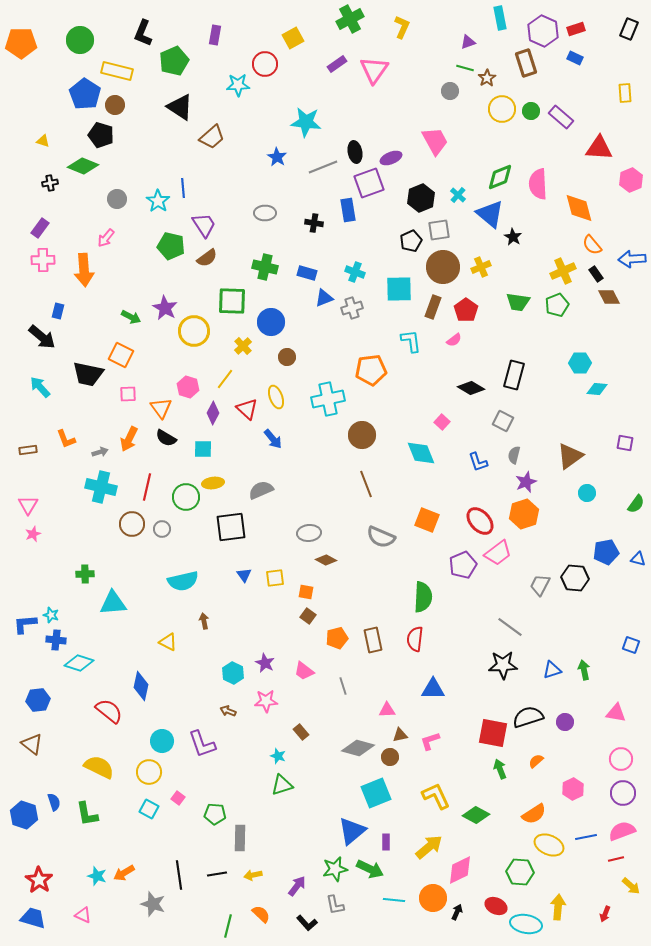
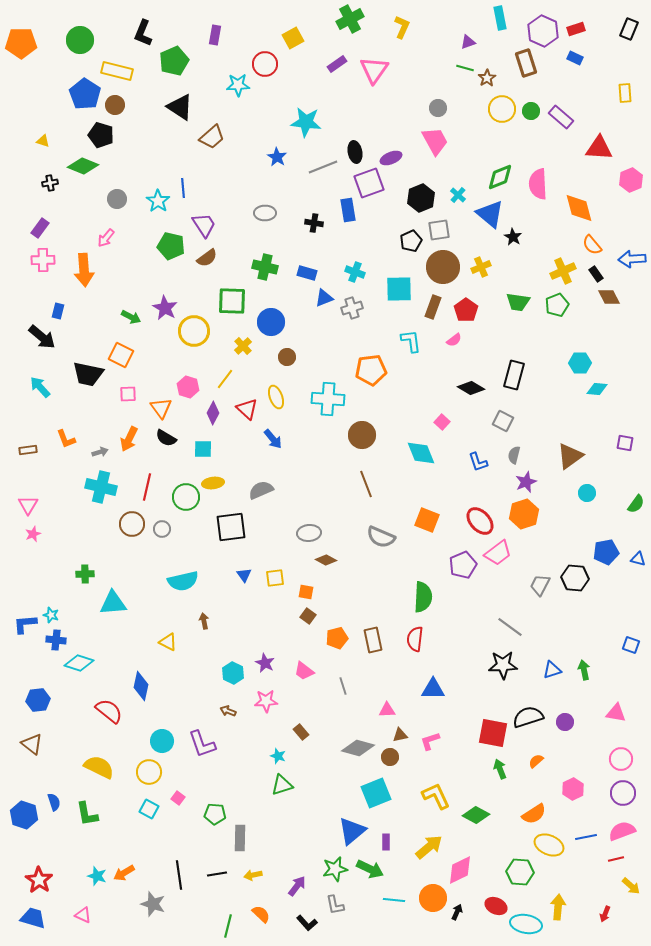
gray circle at (450, 91): moved 12 px left, 17 px down
cyan cross at (328, 399): rotated 16 degrees clockwise
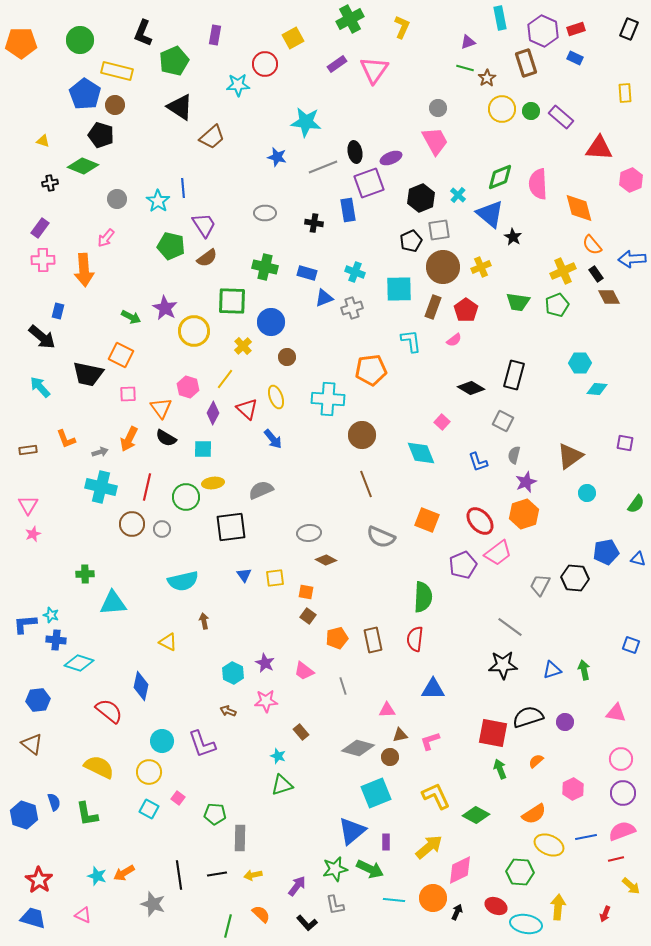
blue star at (277, 157): rotated 18 degrees counterclockwise
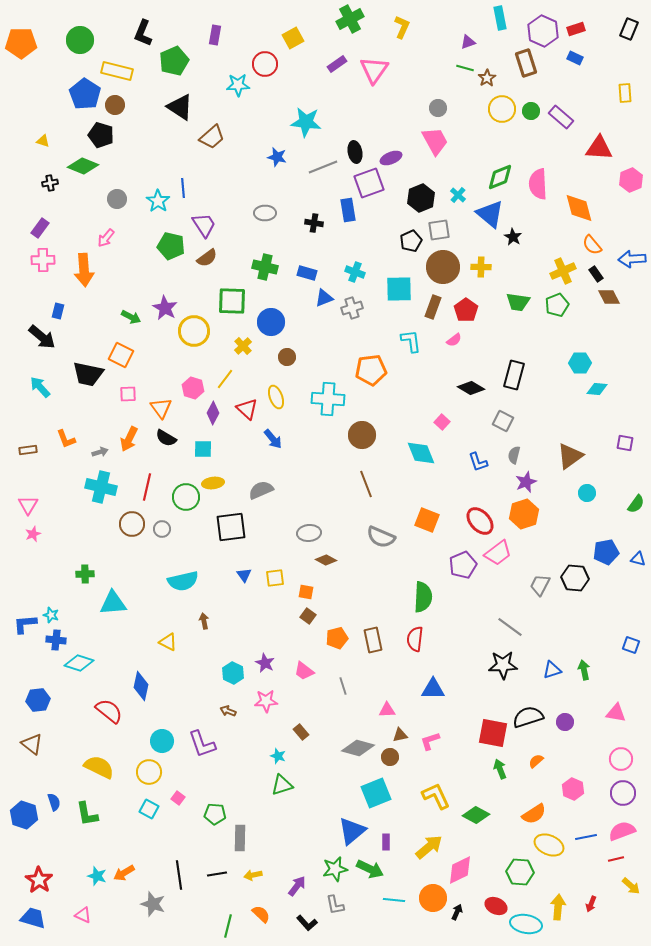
yellow cross at (481, 267): rotated 24 degrees clockwise
pink hexagon at (188, 387): moved 5 px right, 1 px down
pink hexagon at (573, 789): rotated 10 degrees counterclockwise
red arrow at (605, 914): moved 14 px left, 10 px up
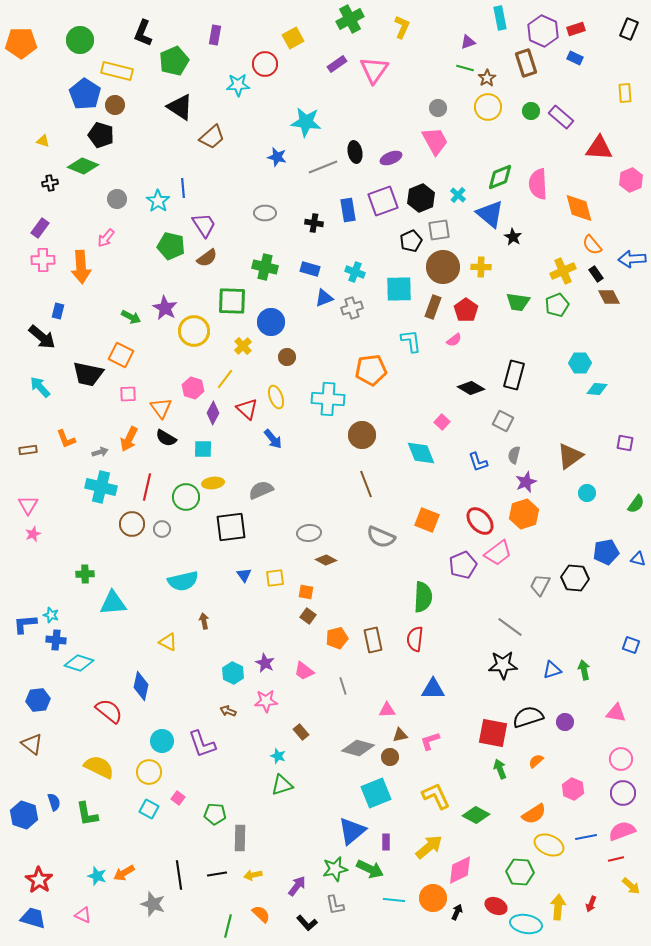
yellow circle at (502, 109): moved 14 px left, 2 px up
purple square at (369, 183): moved 14 px right, 18 px down
orange arrow at (84, 270): moved 3 px left, 3 px up
blue rectangle at (307, 273): moved 3 px right, 4 px up
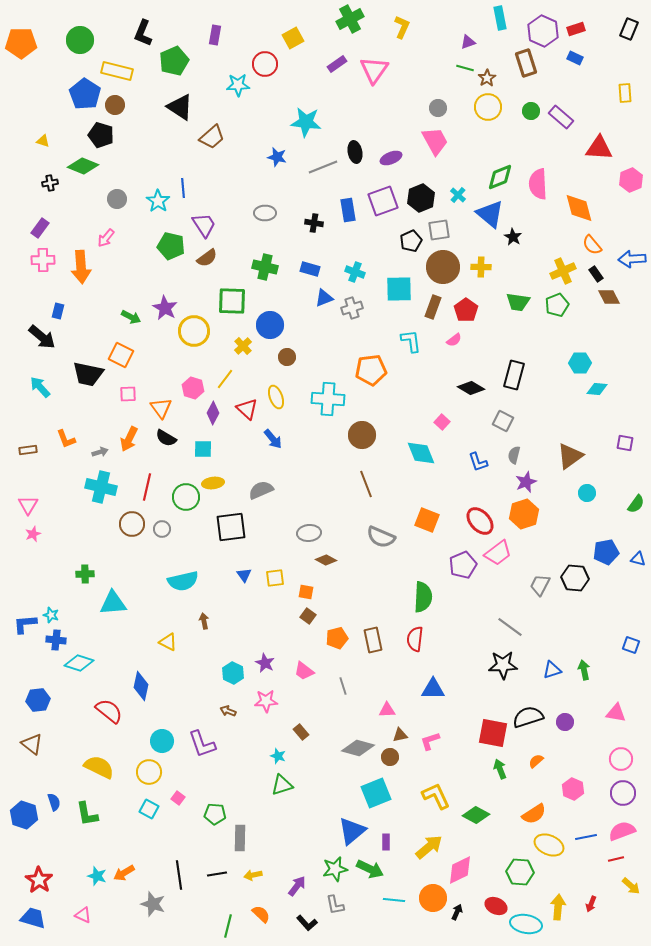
blue circle at (271, 322): moved 1 px left, 3 px down
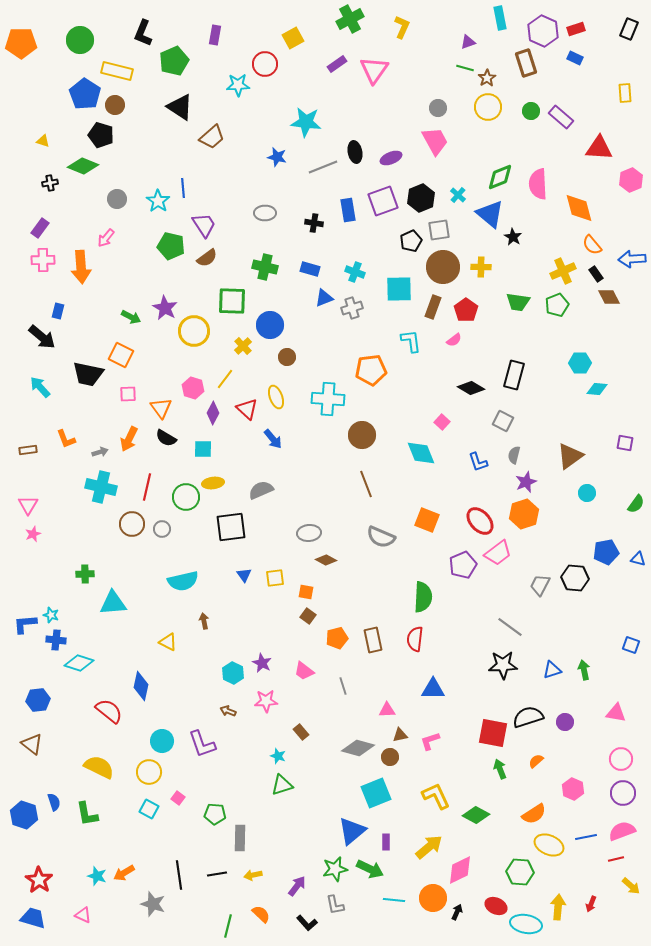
purple star at (265, 663): moved 3 px left
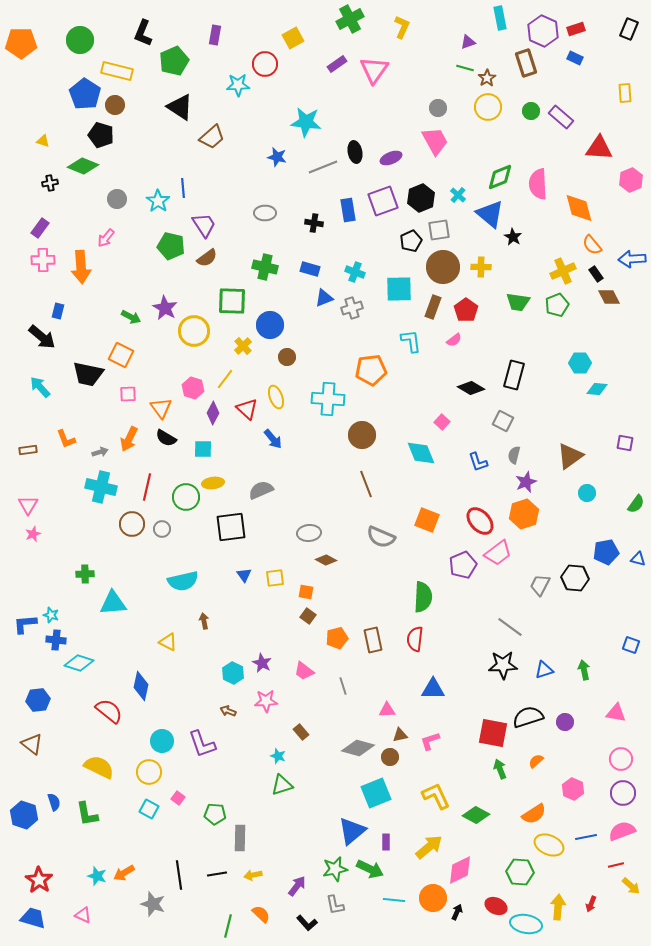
blue triangle at (552, 670): moved 8 px left
red line at (616, 859): moved 6 px down
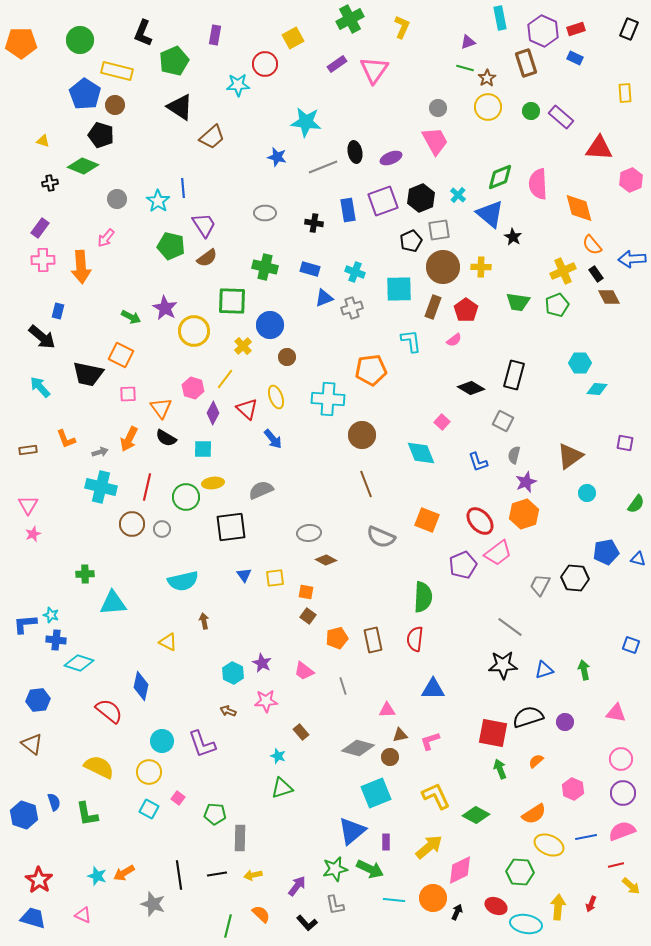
green triangle at (282, 785): moved 3 px down
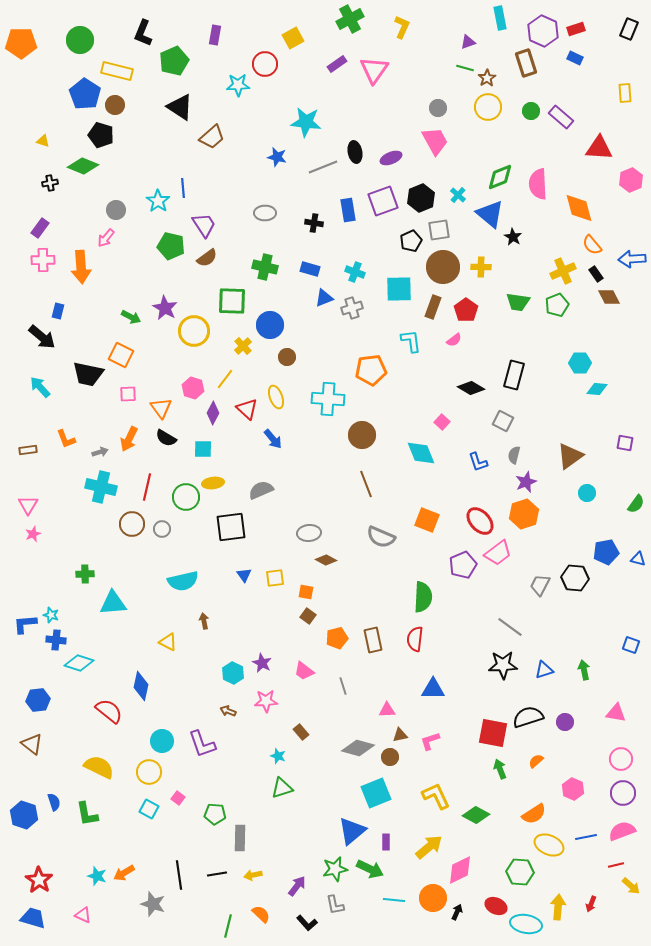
gray circle at (117, 199): moved 1 px left, 11 px down
